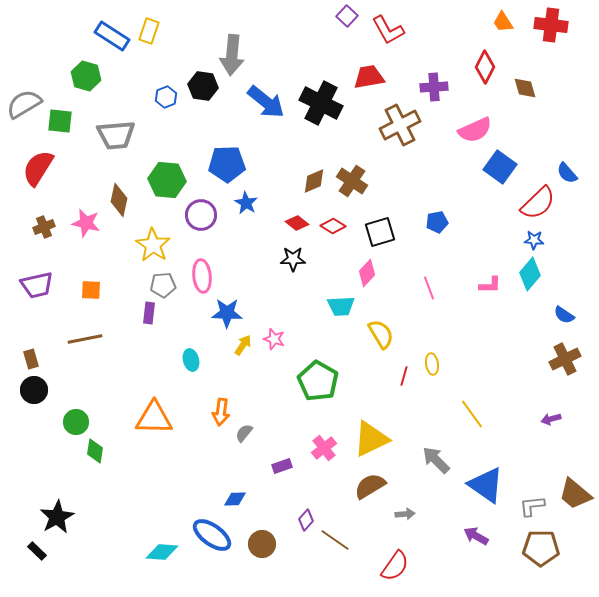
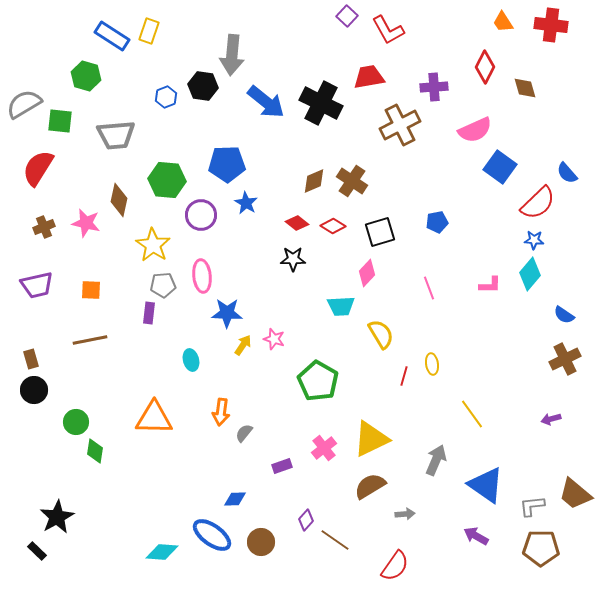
brown line at (85, 339): moved 5 px right, 1 px down
gray arrow at (436, 460): rotated 68 degrees clockwise
brown circle at (262, 544): moved 1 px left, 2 px up
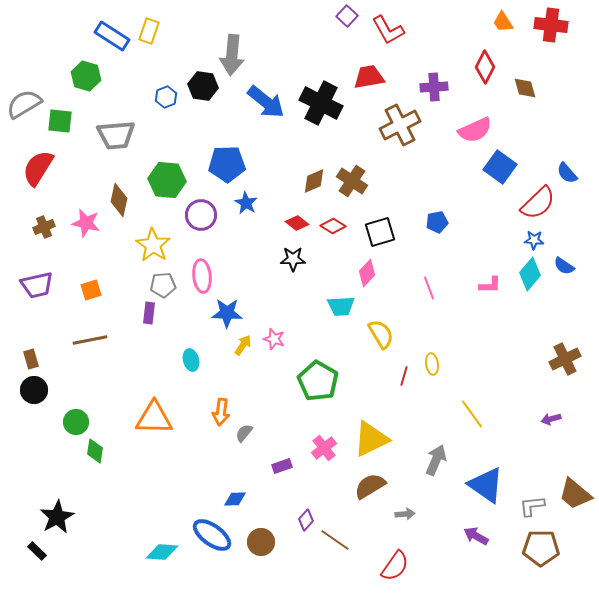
orange square at (91, 290): rotated 20 degrees counterclockwise
blue semicircle at (564, 315): moved 49 px up
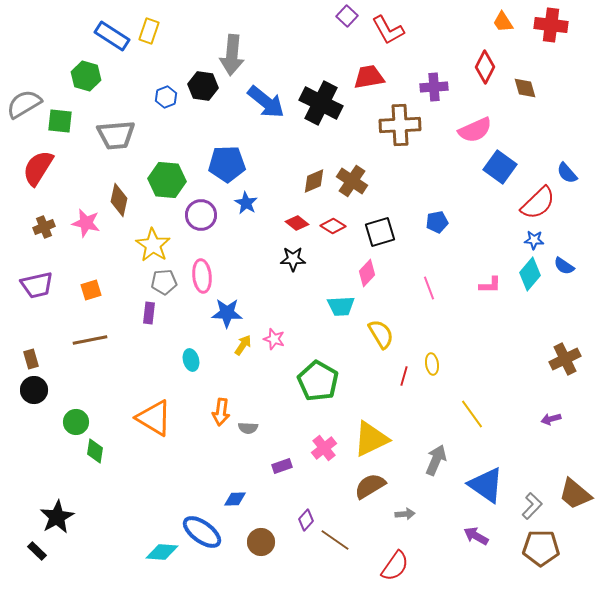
brown cross at (400, 125): rotated 24 degrees clockwise
gray pentagon at (163, 285): moved 1 px right, 3 px up
orange triangle at (154, 418): rotated 30 degrees clockwise
gray semicircle at (244, 433): moved 4 px right, 5 px up; rotated 126 degrees counterclockwise
gray L-shape at (532, 506): rotated 140 degrees clockwise
blue ellipse at (212, 535): moved 10 px left, 3 px up
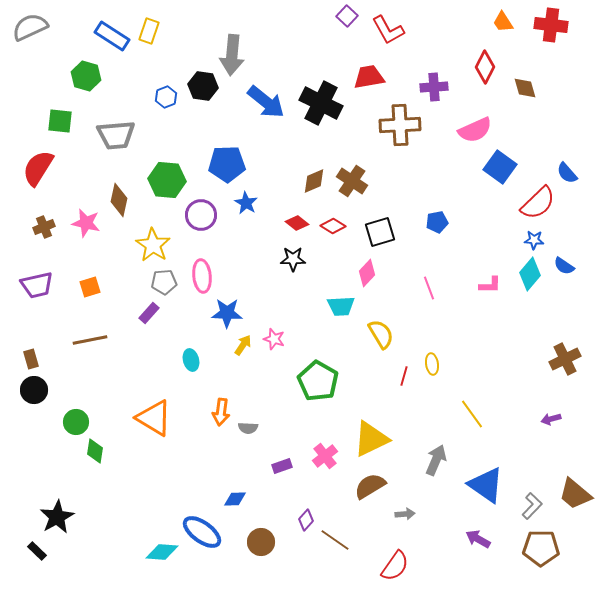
gray semicircle at (24, 104): moved 6 px right, 77 px up; rotated 6 degrees clockwise
orange square at (91, 290): moved 1 px left, 3 px up
purple rectangle at (149, 313): rotated 35 degrees clockwise
pink cross at (324, 448): moved 1 px right, 8 px down
purple arrow at (476, 536): moved 2 px right, 3 px down
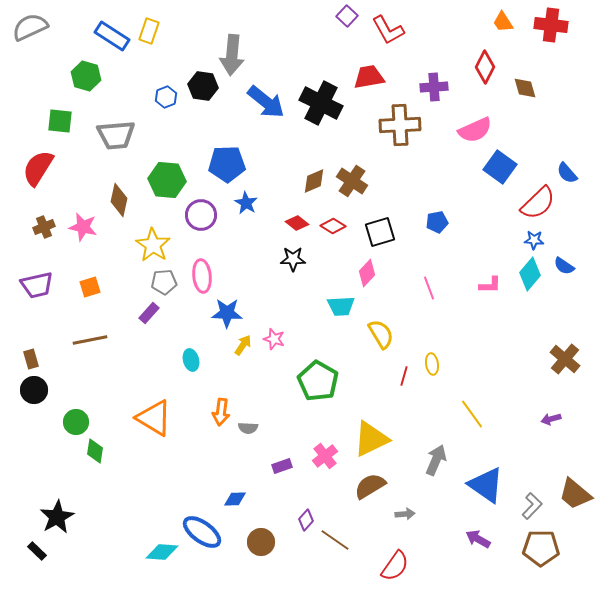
pink star at (86, 223): moved 3 px left, 4 px down
brown cross at (565, 359): rotated 24 degrees counterclockwise
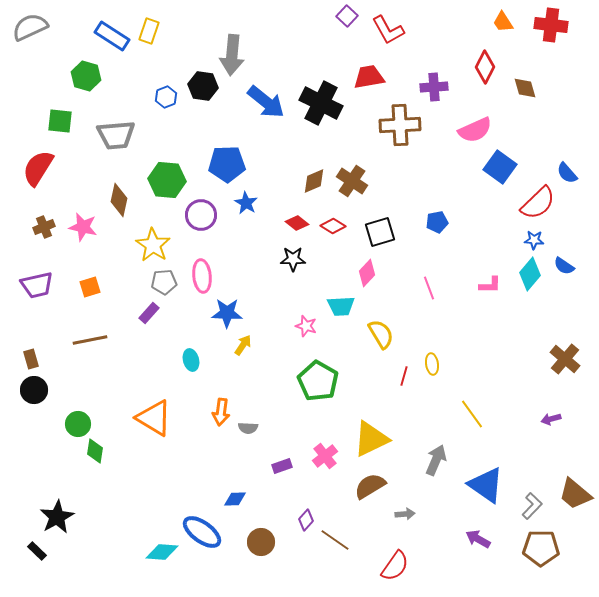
pink star at (274, 339): moved 32 px right, 13 px up
green circle at (76, 422): moved 2 px right, 2 px down
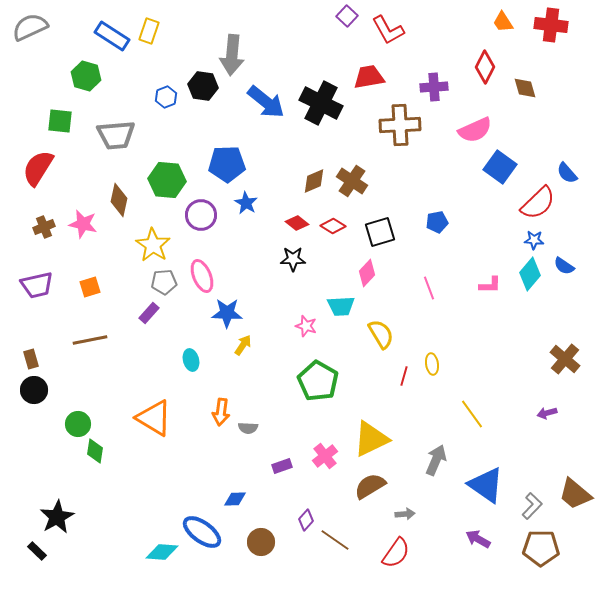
pink star at (83, 227): moved 3 px up
pink ellipse at (202, 276): rotated 16 degrees counterclockwise
purple arrow at (551, 419): moved 4 px left, 6 px up
red semicircle at (395, 566): moved 1 px right, 13 px up
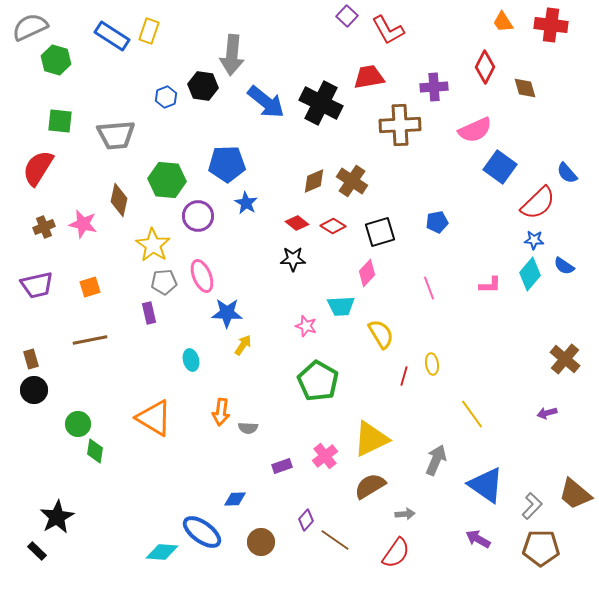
green hexagon at (86, 76): moved 30 px left, 16 px up
purple circle at (201, 215): moved 3 px left, 1 px down
purple rectangle at (149, 313): rotated 55 degrees counterclockwise
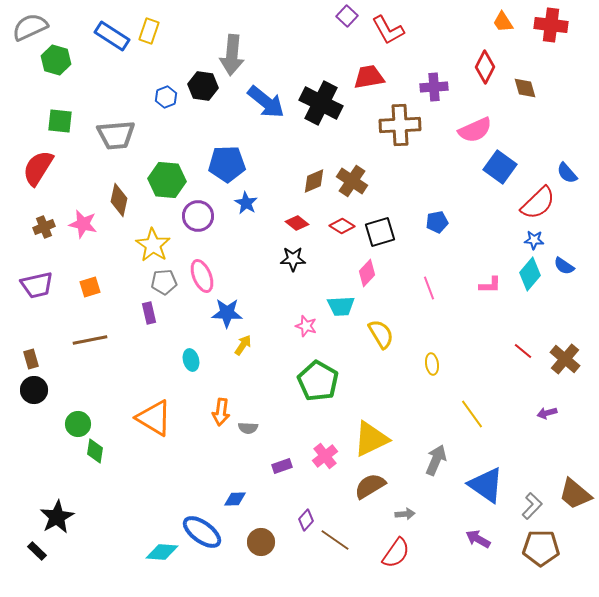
red diamond at (333, 226): moved 9 px right
red line at (404, 376): moved 119 px right, 25 px up; rotated 66 degrees counterclockwise
